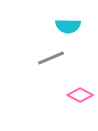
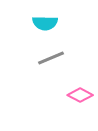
cyan semicircle: moved 23 px left, 3 px up
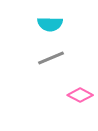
cyan semicircle: moved 5 px right, 1 px down
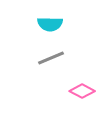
pink diamond: moved 2 px right, 4 px up
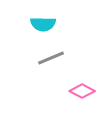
cyan semicircle: moved 7 px left
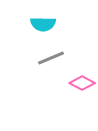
pink diamond: moved 8 px up
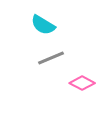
cyan semicircle: moved 1 px down; rotated 30 degrees clockwise
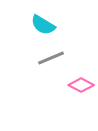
pink diamond: moved 1 px left, 2 px down
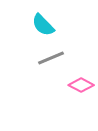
cyan semicircle: rotated 15 degrees clockwise
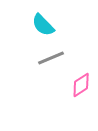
pink diamond: rotated 60 degrees counterclockwise
